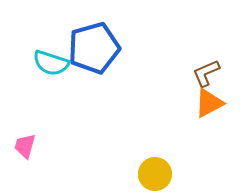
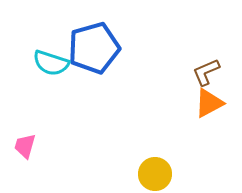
brown L-shape: moved 1 px up
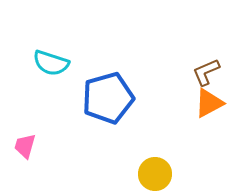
blue pentagon: moved 14 px right, 50 px down
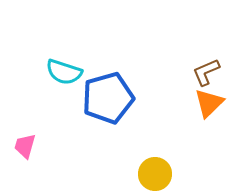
cyan semicircle: moved 13 px right, 9 px down
orange triangle: rotated 16 degrees counterclockwise
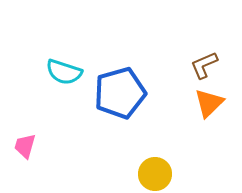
brown L-shape: moved 2 px left, 7 px up
blue pentagon: moved 12 px right, 5 px up
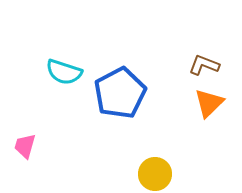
brown L-shape: rotated 44 degrees clockwise
blue pentagon: rotated 12 degrees counterclockwise
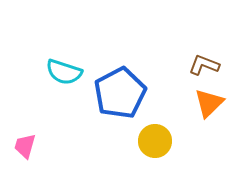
yellow circle: moved 33 px up
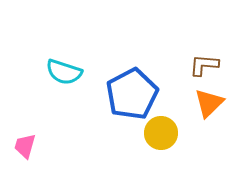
brown L-shape: rotated 16 degrees counterclockwise
blue pentagon: moved 12 px right, 1 px down
yellow circle: moved 6 px right, 8 px up
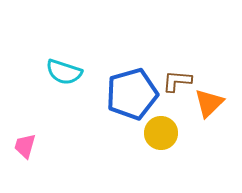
brown L-shape: moved 27 px left, 16 px down
blue pentagon: rotated 12 degrees clockwise
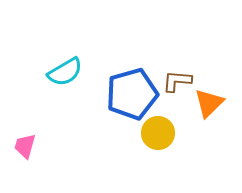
cyan semicircle: moved 1 px right; rotated 48 degrees counterclockwise
yellow circle: moved 3 px left
